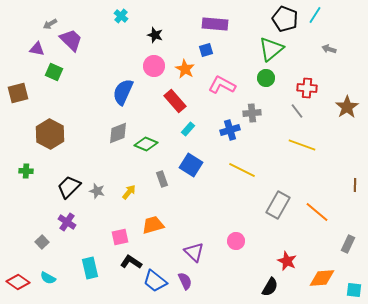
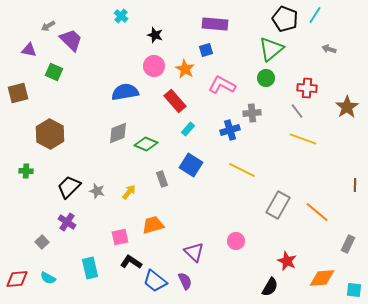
gray arrow at (50, 24): moved 2 px left, 2 px down
purple triangle at (37, 49): moved 8 px left, 1 px down
blue semicircle at (123, 92): moved 2 px right; rotated 56 degrees clockwise
yellow line at (302, 145): moved 1 px right, 6 px up
red diamond at (18, 282): moved 1 px left, 3 px up; rotated 40 degrees counterclockwise
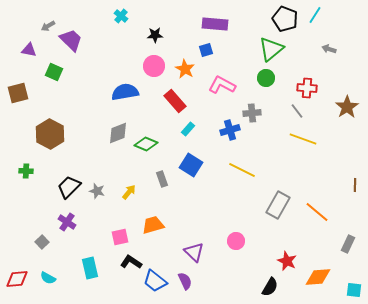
black star at (155, 35): rotated 21 degrees counterclockwise
orange diamond at (322, 278): moved 4 px left, 1 px up
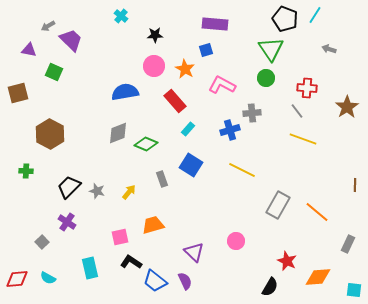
green triangle at (271, 49): rotated 24 degrees counterclockwise
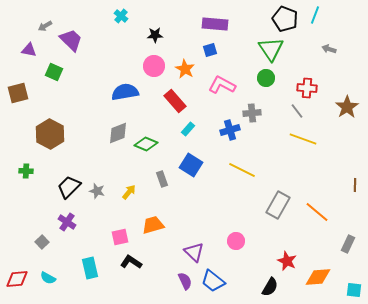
cyan line at (315, 15): rotated 12 degrees counterclockwise
gray arrow at (48, 26): moved 3 px left
blue square at (206, 50): moved 4 px right
blue trapezoid at (155, 281): moved 58 px right
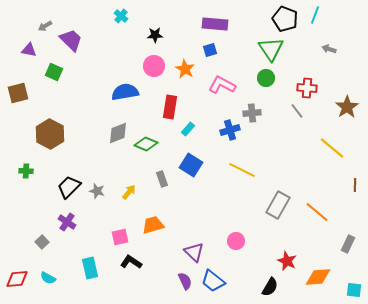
red rectangle at (175, 101): moved 5 px left, 6 px down; rotated 50 degrees clockwise
yellow line at (303, 139): moved 29 px right, 9 px down; rotated 20 degrees clockwise
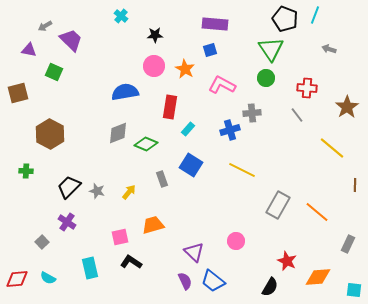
gray line at (297, 111): moved 4 px down
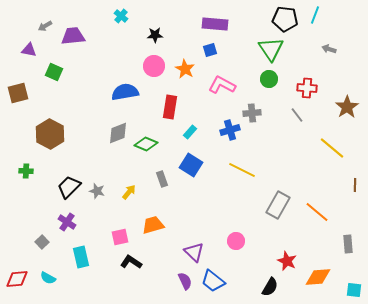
black pentagon at (285, 19): rotated 15 degrees counterclockwise
purple trapezoid at (71, 40): moved 2 px right, 4 px up; rotated 50 degrees counterclockwise
green circle at (266, 78): moved 3 px right, 1 px down
cyan rectangle at (188, 129): moved 2 px right, 3 px down
gray rectangle at (348, 244): rotated 30 degrees counterclockwise
cyan rectangle at (90, 268): moved 9 px left, 11 px up
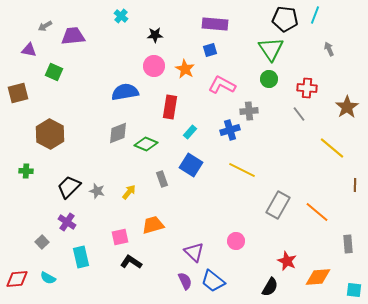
gray arrow at (329, 49): rotated 48 degrees clockwise
gray cross at (252, 113): moved 3 px left, 2 px up
gray line at (297, 115): moved 2 px right, 1 px up
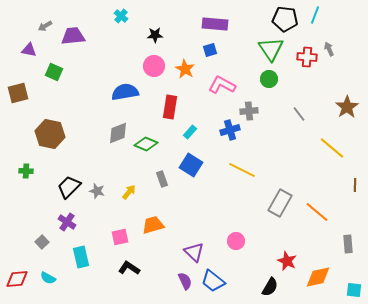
red cross at (307, 88): moved 31 px up
brown hexagon at (50, 134): rotated 16 degrees counterclockwise
gray rectangle at (278, 205): moved 2 px right, 2 px up
black L-shape at (131, 262): moved 2 px left, 6 px down
orange diamond at (318, 277): rotated 8 degrees counterclockwise
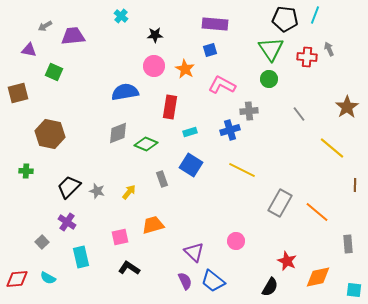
cyan rectangle at (190, 132): rotated 32 degrees clockwise
